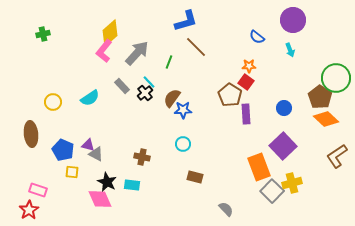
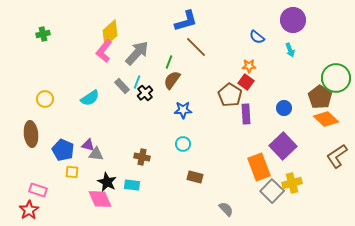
cyan line at (149, 82): moved 12 px left; rotated 64 degrees clockwise
brown semicircle at (172, 98): moved 18 px up
yellow circle at (53, 102): moved 8 px left, 3 px up
gray triangle at (96, 154): rotated 21 degrees counterclockwise
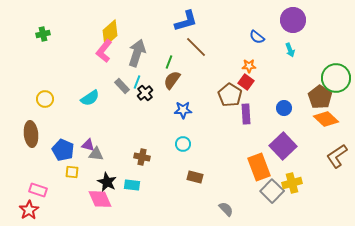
gray arrow at (137, 53): rotated 24 degrees counterclockwise
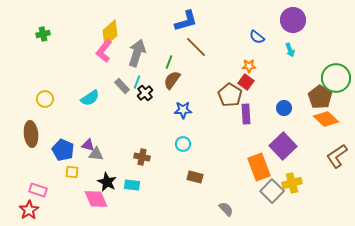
pink diamond at (100, 199): moved 4 px left
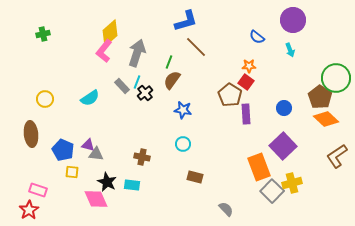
blue star at (183, 110): rotated 12 degrees clockwise
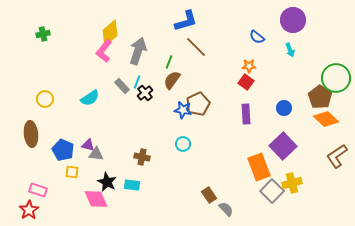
gray arrow at (137, 53): moved 1 px right, 2 px up
brown pentagon at (230, 95): moved 32 px left, 9 px down; rotated 15 degrees clockwise
brown rectangle at (195, 177): moved 14 px right, 18 px down; rotated 42 degrees clockwise
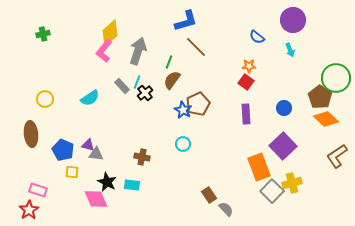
blue star at (183, 110): rotated 18 degrees clockwise
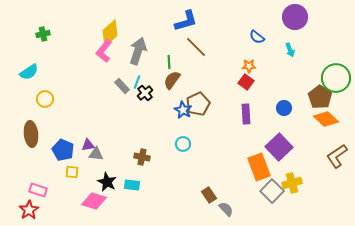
purple circle at (293, 20): moved 2 px right, 3 px up
green line at (169, 62): rotated 24 degrees counterclockwise
cyan semicircle at (90, 98): moved 61 px left, 26 px up
purple triangle at (88, 145): rotated 24 degrees counterclockwise
purple square at (283, 146): moved 4 px left, 1 px down
pink diamond at (96, 199): moved 2 px left, 2 px down; rotated 50 degrees counterclockwise
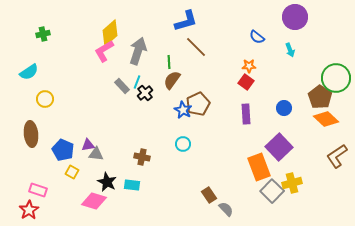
pink L-shape at (104, 51): rotated 20 degrees clockwise
yellow square at (72, 172): rotated 24 degrees clockwise
